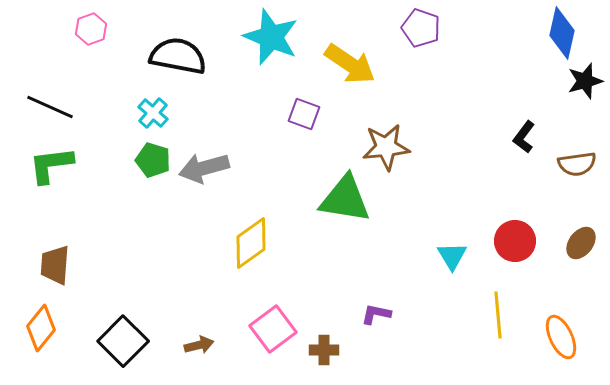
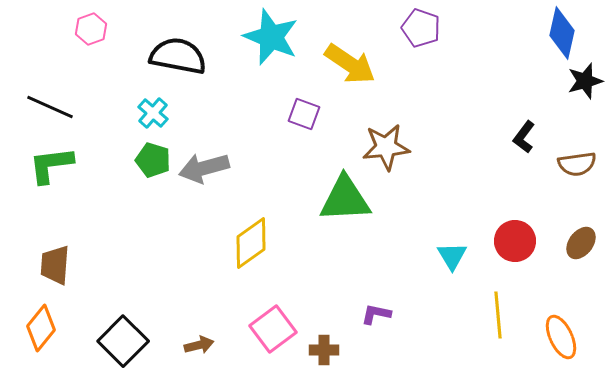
green triangle: rotated 12 degrees counterclockwise
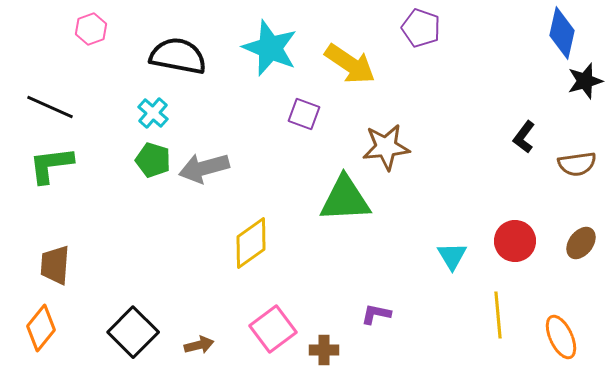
cyan star: moved 1 px left, 11 px down
black square: moved 10 px right, 9 px up
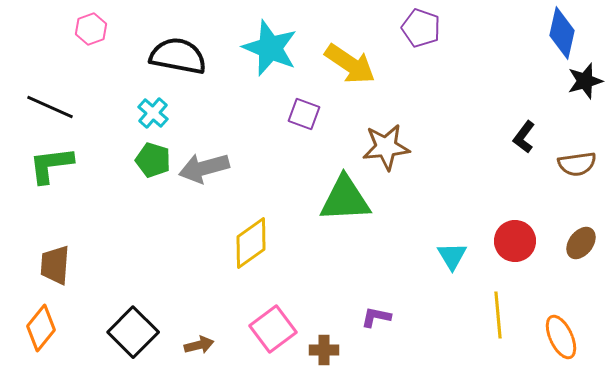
purple L-shape: moved 3 px down
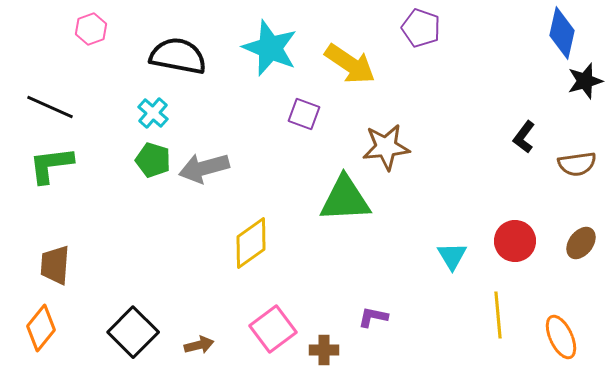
purple L-shape: moved 3 px left
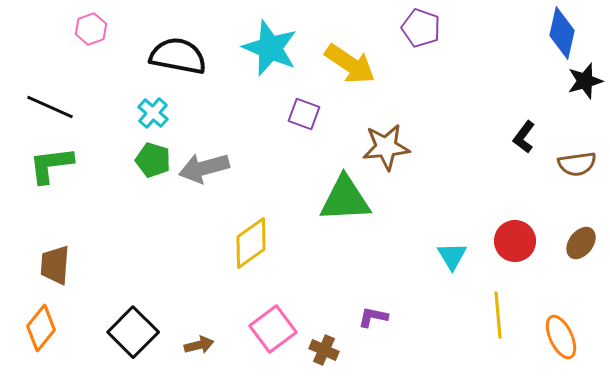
brown cross: rotated 24 degrees clockwise
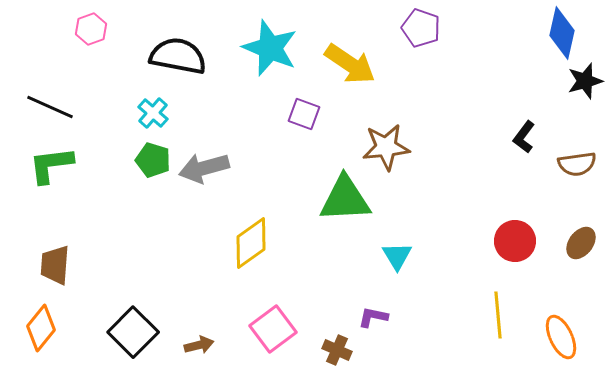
cyan triangle: moved 55 px left
brown cross: moved 13 px right
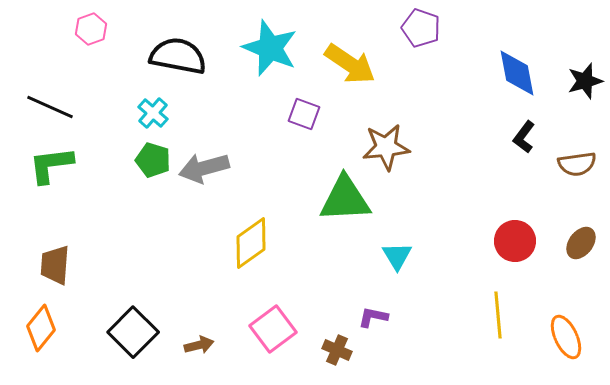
blue diamond: moved 45 px left, 40 px down; rotated 24 degrees counterclockwise
orange ellipse: moved 5 px right
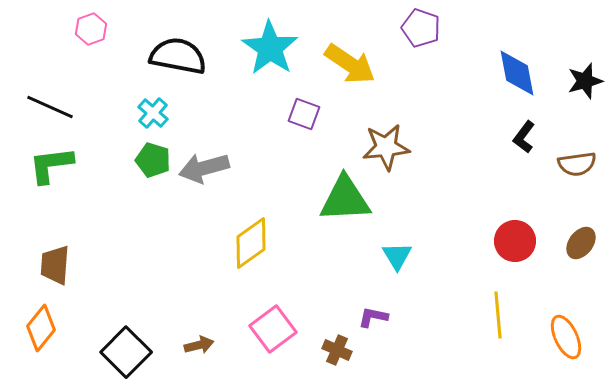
cyan star: rotated 12 degrees clockwise
black square: moved 7 px left, 20 px down
